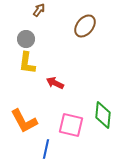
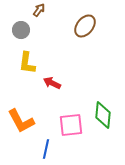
gray circle: moved 5 px left, 9 px up
red arrow: moved 3 px left
orange L-shape: moved 3 px left
pink square: rotated 20 degrees counterclockwise
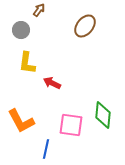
pink square: rotated 15 degrees clockwise
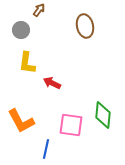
brown ellipse: rotated 50 degrees counterclockwise
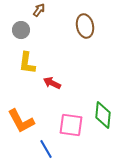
blue line: rotated 42 degrees counterclockwise
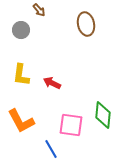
brown arrow: rotated 104 degrees clockwise
brown ellipse: moved 1 px right, 2 px up
yellow L-shape: moved 6 px left, 12 px down
blue line: moved 5 px right
